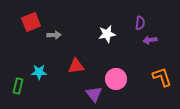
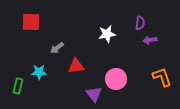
red square: rotated 24 degrees clockwise
gray arrow: moved 3 px right, 13 px down; rotated 144 degrees clockwise
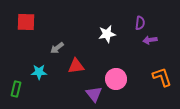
red square: moved 5 px left
green rectangle: moved 2 px left, 3 px down
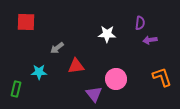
white star: rotated 12 degrees clockwise
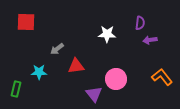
gray arrow: moved 1 px down
orange L-shape: rotated 20 degrees counterclockwise
